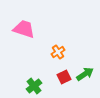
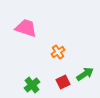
pink trapezoid: moved 2 px right, 1 px up
red square: moved 1 px left, 5 px down
green cross: moved 2 px left, 1 px up
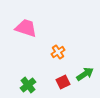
green cross: moved 4 px left
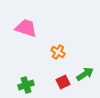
orange cross: rotated 24 degrees counterclockwise
green cross: moved 2 px left; rotated 21 degrees clockwise
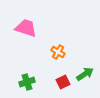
green cross: moved 1 px right, 3 px up
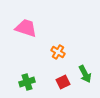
green arrow: rotated 96 degrees clockwise
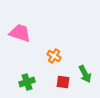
pink trapezoid: moved 6 px left, 5 px down
orange cross: moved 4 px left, 4 px down
red square: rotated 32 degrees clockwise
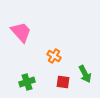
pink trapezoid: moved 1 px right, 1 px up; rotated 30 degrees clockwise
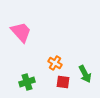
orange cross: moved 1 px right, 7 px down
